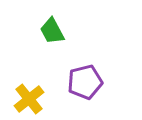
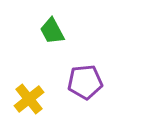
purple pentagon: rotated 8 degrees clockwise
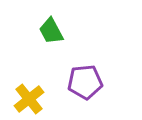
green trapezoid: moved 1 px left
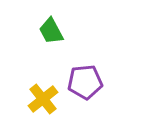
yellow cross: moved 14 px right
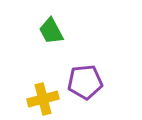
yellow cross: rotated 24 degrees clockwise
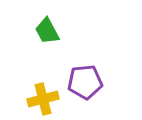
green trapezoid: moved 4 px left
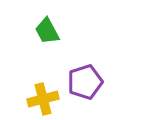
purple pentagon: rotated 12 degrees counterclockwise
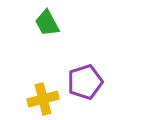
green trapezoid: moved 8 px up
